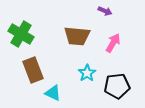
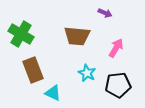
purple arrow: moved 2 px down
pink arrow: moved 3 px right, 5 px down
cyan star: rotated 12 degrees counterclockwise
black pentagon: moved 1 px right, 1 px up
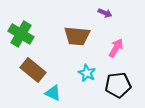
brown rectangle: rotated 30 degrees counterclockwise
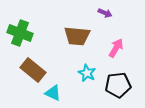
green cross: moved 1 px left, 1 px up; rotated 10 degrees counterclockwise
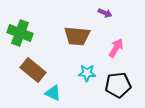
cyan star: rotated 24 degrees counterclockwise
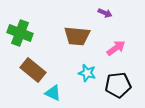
pink arrow: rotated 24 degrees clockwise
cyan star: rotated 12 degrees clockwise
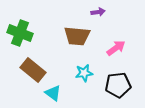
purple arrow: moved 7 px left, 1 px up; rotated 32 degrees counterclockwise
cyan star: moved 3 px left; rotated 24 degrees counterclockwise
cyan triangle: rotated 12 degrees clockwise
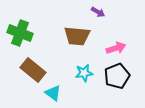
purple arrow: rotated 40 degrees clockwise
pink arrow: rotated 18 degrees clockwise
black pentagon: moved 1 px left, 9 px up; rotated 15 degrees counterclockwise
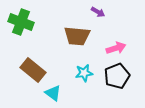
green cross: moved 1 px right, 11 px up
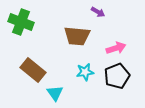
cyan star: moved 1 px right, 1 px up
cyan triangle: moved 2 px right; rotated 18 degrees clockwise
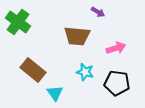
green cross: moved 3 px left; rotated 15 degrees clockwise
cyan star: rotated 24 degrees clockwise
black pentagon: moved 7 px down; rotated 30 degrees clockwise
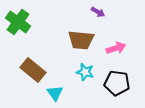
brown trapezoid: moved 4 px right, 4 px down
